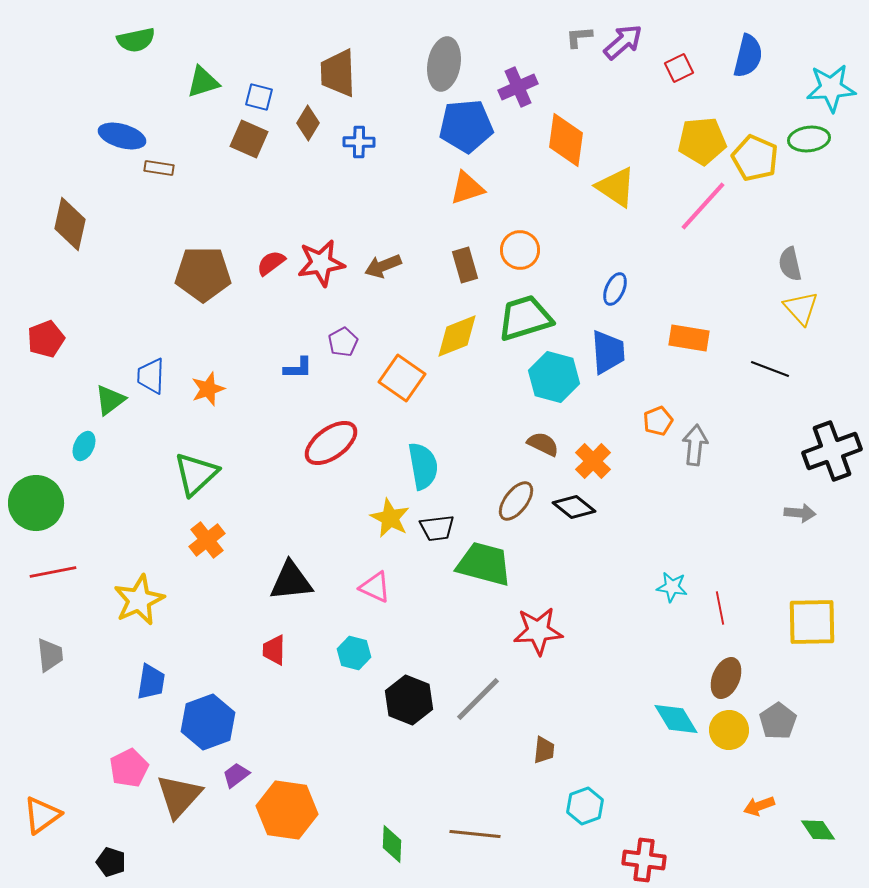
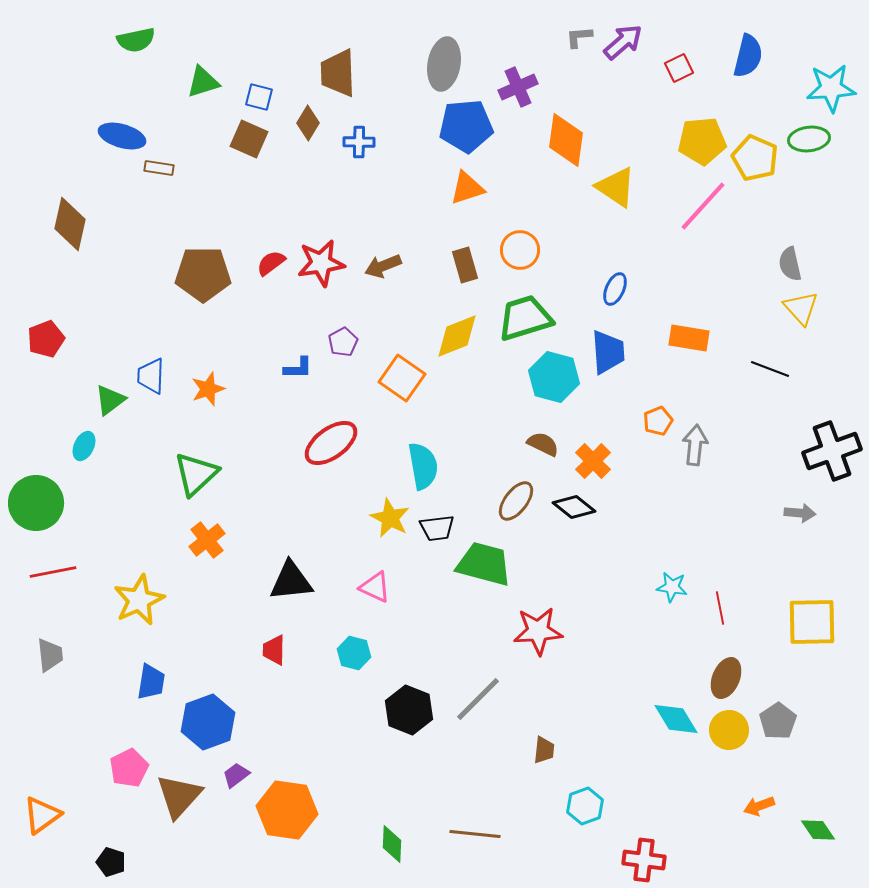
black hexagon at (409, 700): moved 10 px down
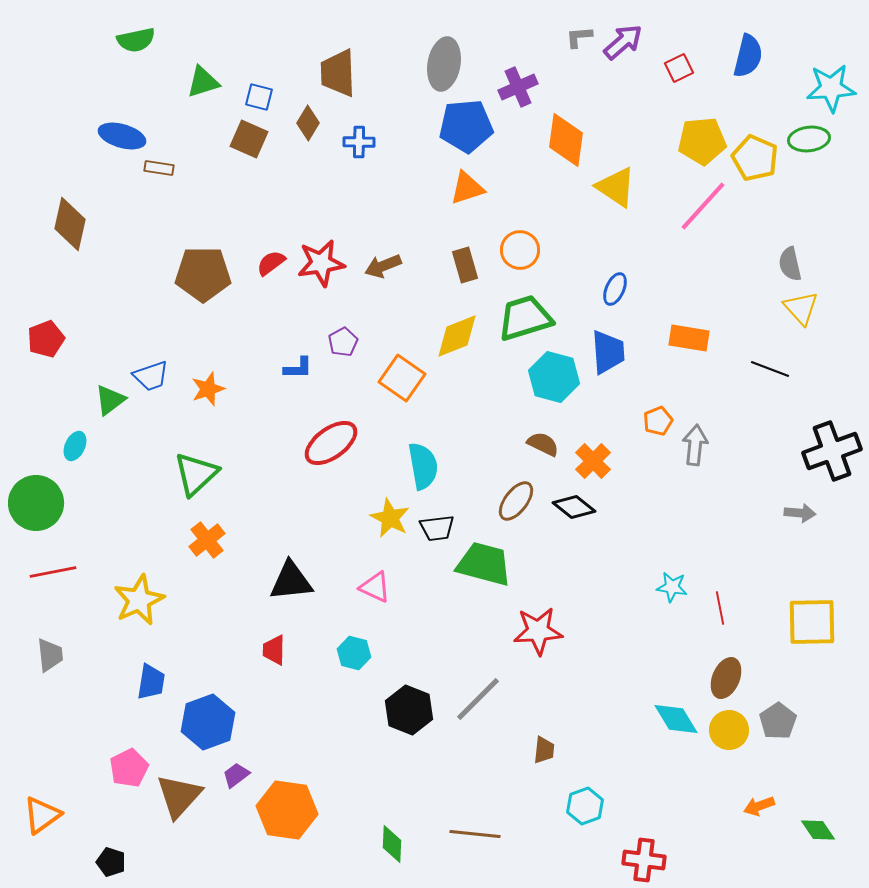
blue trapezoid at (151, 376): rotated 111 degrees counterclockwise
cyan ellipse at (84, 446): moved 9 px left
